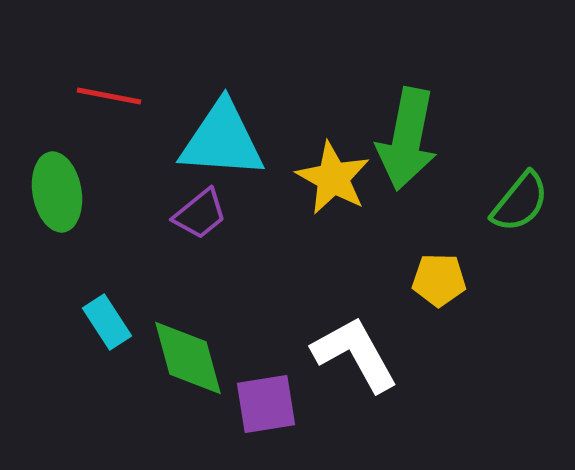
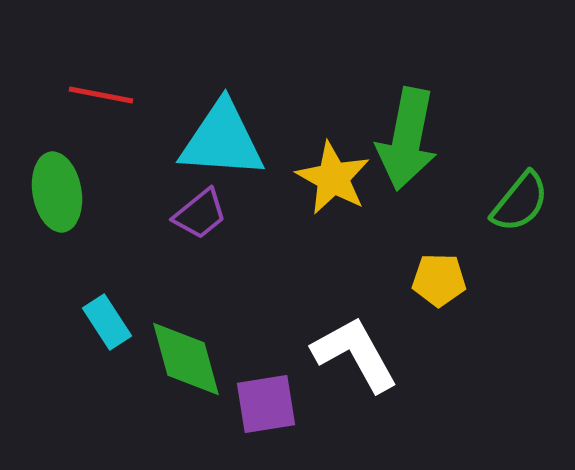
red line: moved 8 px left, 1 px up
green diamond: moved 2 px left, 1 px down
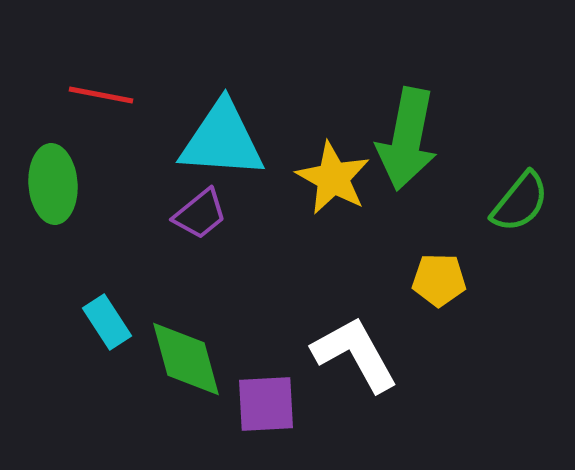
green ellipse: moved 4 px left, 8 px up; rotated 6 degrees clockwise
purple square: rotated 6 degrees clockwise
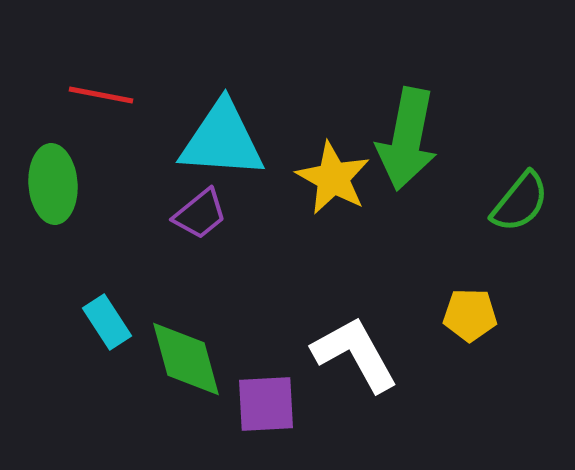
yellow pentagon: moved 31 px right, 35 px down
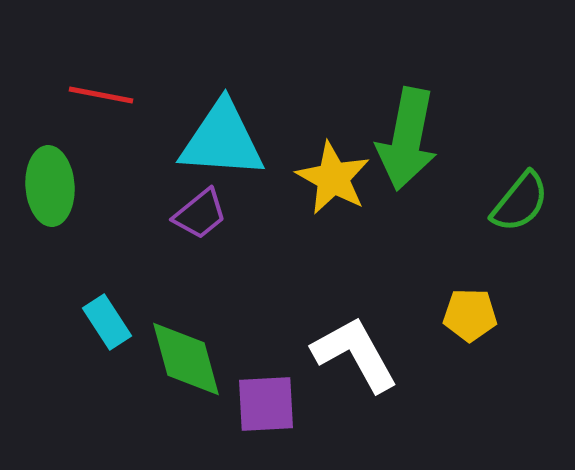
green ellipse: moved 3 px left, 2 px down
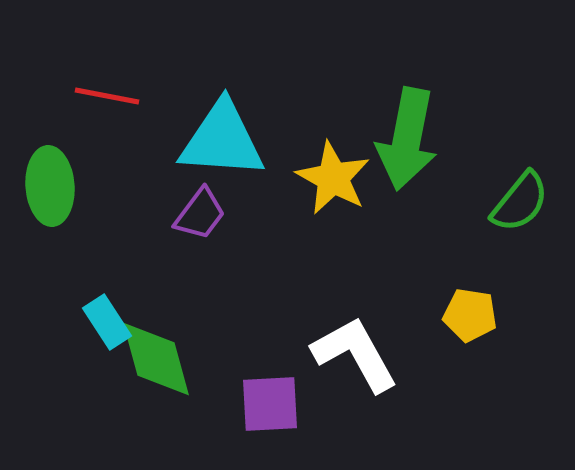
red line: moved 6 px right, 1 px down
purple trapezoid: rotated 14 degrees counterclockwise
yellow pentagon: rotated 8 degrees clockwise
green diamond: moved 30 px left
purple square: moved 4 px right
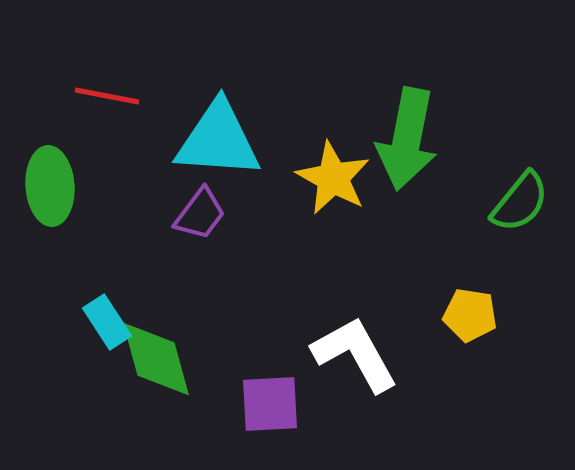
cyan triangle: moved 4 px left
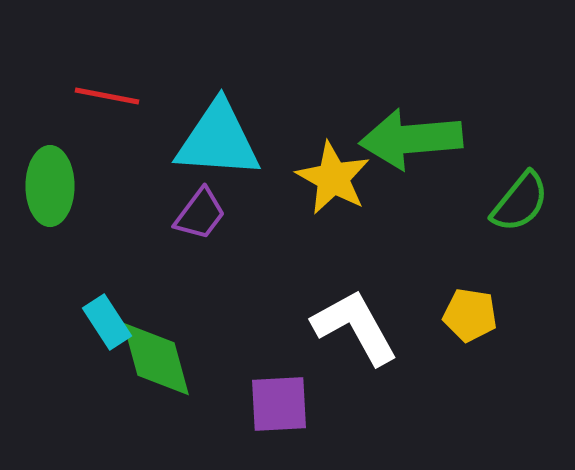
green arrow: moved 4 px right; rotated 74 degrees clockwise
green ellipse: rotated 4 degrees clockwise
white L-shape: moved 27 px up
purple square: moved 9 px right
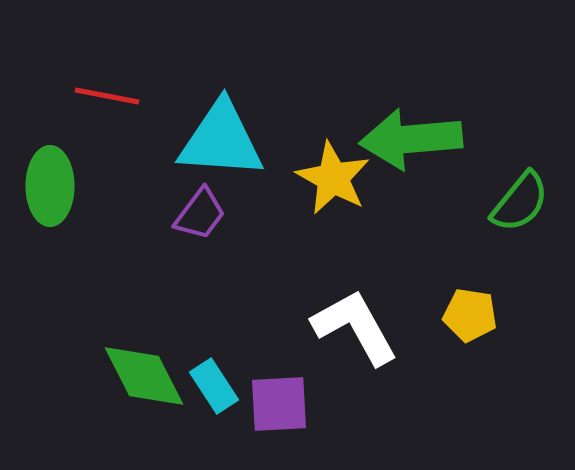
cyan triangle: moved 3 px right
cyan rectangle: moved 107 px right, 64 px down
green diamond: moved 12 px left, 17 px down; rotated 12 degrees counterclockwise
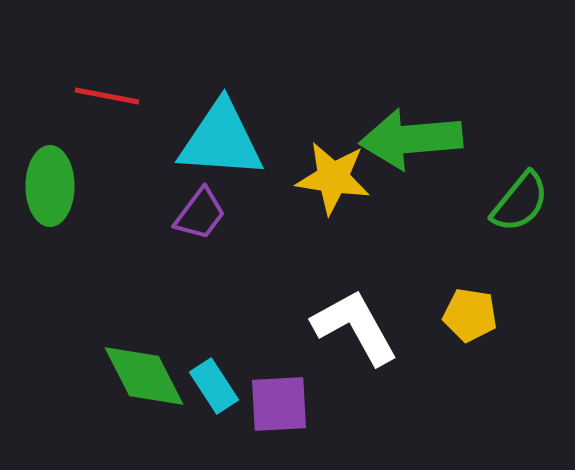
yellow star: rotated 20 degrees counterclockwise
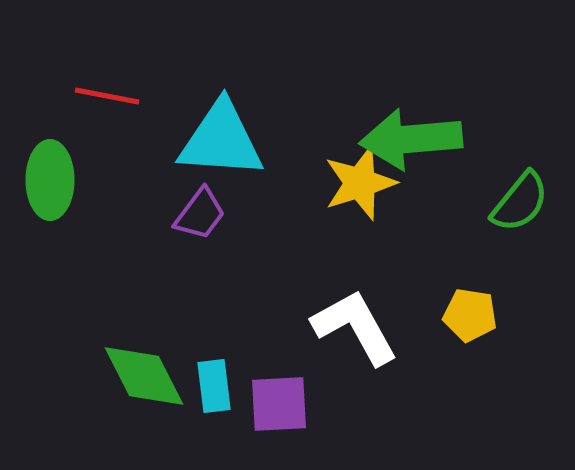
yellow star: moved 27 px right, 5 px down; rotated 26 degrees counterclockwise
green ellipse: moved 6 px up
cyan rectangle: rotated 26 degrees clockwise
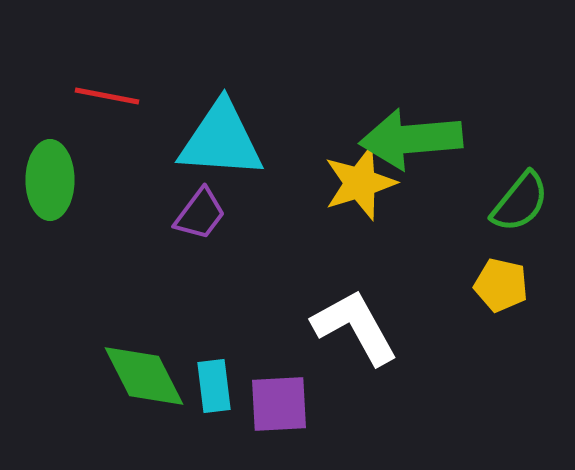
yellow pentagon: moved 31 px right, 30 px up; rotated 4 degrees clockwise
